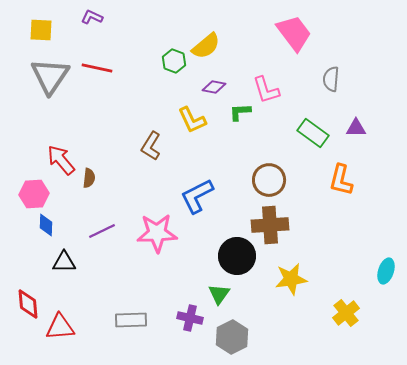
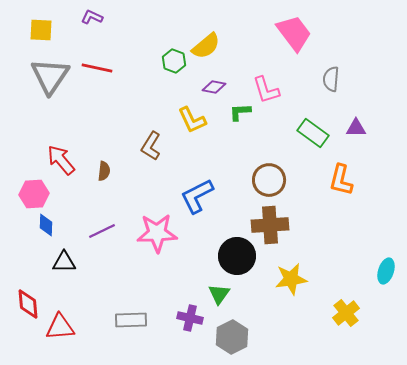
brown semicircle: moved 15 px right, 7 px up
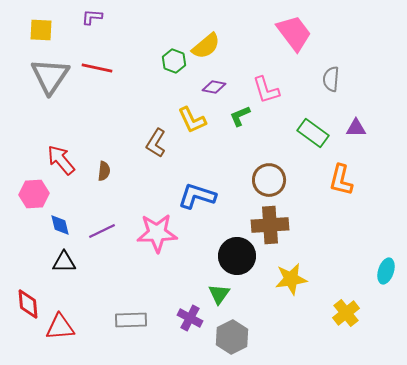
purple L-shape: rotated 20 degrees counterclockwise
green L-shape: moved 4 px down; rotated 20 degrees counterclockwise
brown L-shape: moved 5 px right, 3 px up
blue L-shape: rotated 45 degrees clockwise
blue diamond: moved 14 px right; rotated 15 degrees counterclockwise
purple cross: rotated 15 degrees clockwise
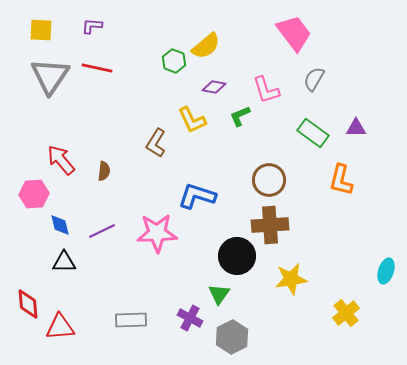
purple L-shape: moved 9 px down
gray semicircle: moved 17 px left; rotated 25 degrees clockwise
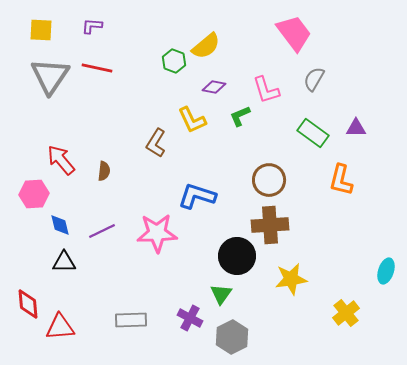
green triangle: moved 2 px right
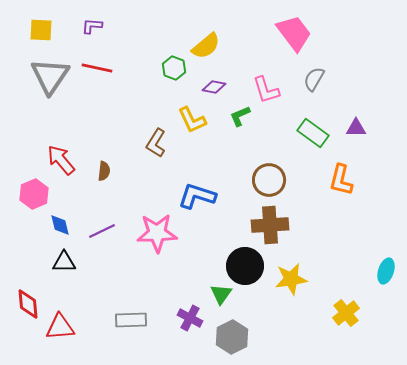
green hexagon: moved 7 px down
pink hexagon: rotated 20 degrees counterclockwise
black circle: moved 8 px right, 10 px down
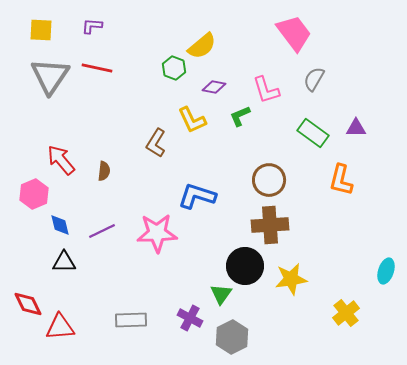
yellow semicircle: moved 4 px left
red diamond: rotated 20 degrees counterclockwise
